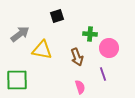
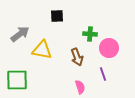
black square: rotated 16 degrees clockwise
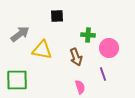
green cross: moved 2 px left, 1 px down
brown arrow: moved 1 px left
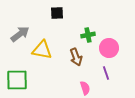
black square: moved 3 px up
green cross: rotated 16 degrees counterclockwise
purple line: moved 3 px right, 1 px up
pink semicircle: moved 5 px right, 1 px down
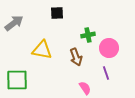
gray arrow: moved 6 px left, 11 px up
pink semicircle: rotated 16 degrees counterclockwise
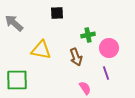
gray arrow: rotated 102 degrees counterclockwise
yellow triangle: moved 1 px left
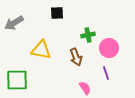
gray arrow: rotated 72 degrees counterclockwise
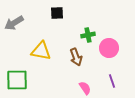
yellow triangle: moved 1 px down
purple line: moved 6 px right, 8 px down
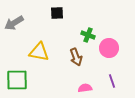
green cross: rotated 32 degrees clockwise
yellow triangle: moved 2 px left, 1 px down
pink semicircle: rotated 64 degrees counterclockwise
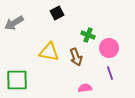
black square: rotated 24 degrees counterclockwise
yellow triangle: moved 10 px right
purple line: moved 2 px left, 8 px up
